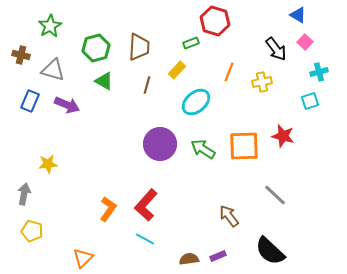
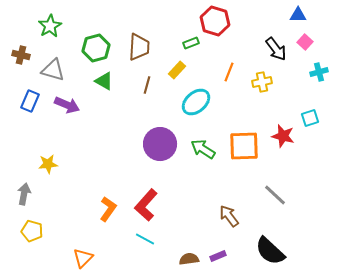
blue triangle: rotated 30 degrees counterclockwise
cyan square: moved 17 px down
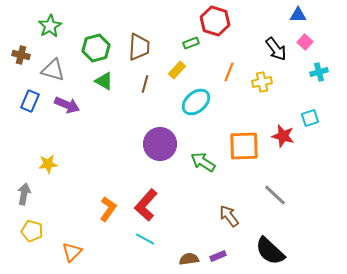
brown line: moved 2 px left, 1 px up
green arrow: moved 13 px down
orange triangle: moved 11 px left, 6 px up
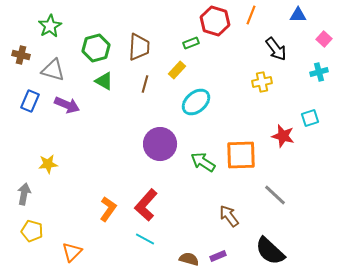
pink square: moved 19 px right, 3 px up
orange line: moved 22 px right, 57 px up
orange square: moved 3 px left, 9 px down
brown semicircle: rotated 24 degrees clockwise
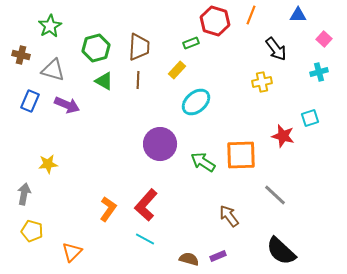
brown line: moved 7 px left, 4 px up; rotated 12 degrees counterclockwise
black semicircle: moved 11 px right
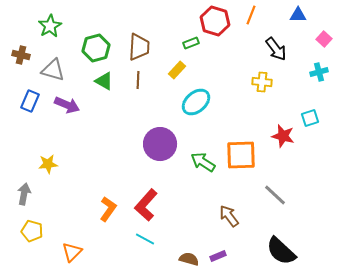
yellow cross: rotated 18 degrees clockwise
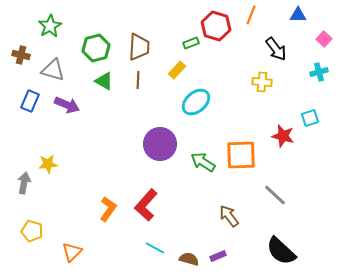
red hexagon: moved 1 px right, 5 px down
gray arrow: moved 11 px up
cyan line: moved 10 px right, 9 px down
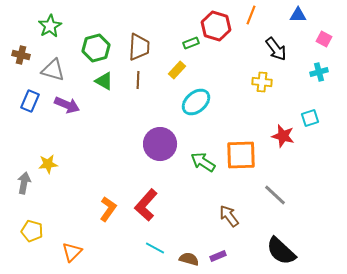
pink square: rotated 14 degrees counterclockwise
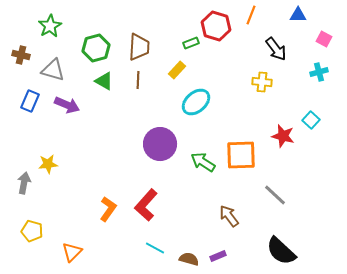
cyan square: moved 1 px right, 2 px down; rotated 30 degrees counterclockwise
